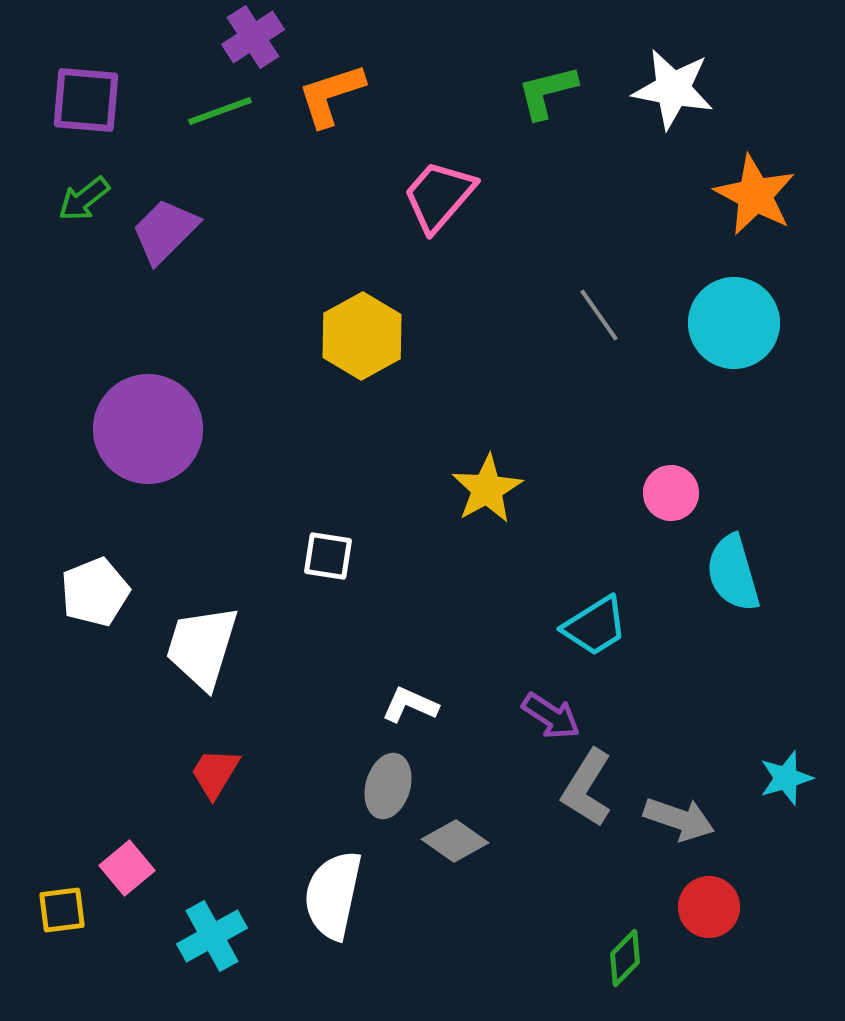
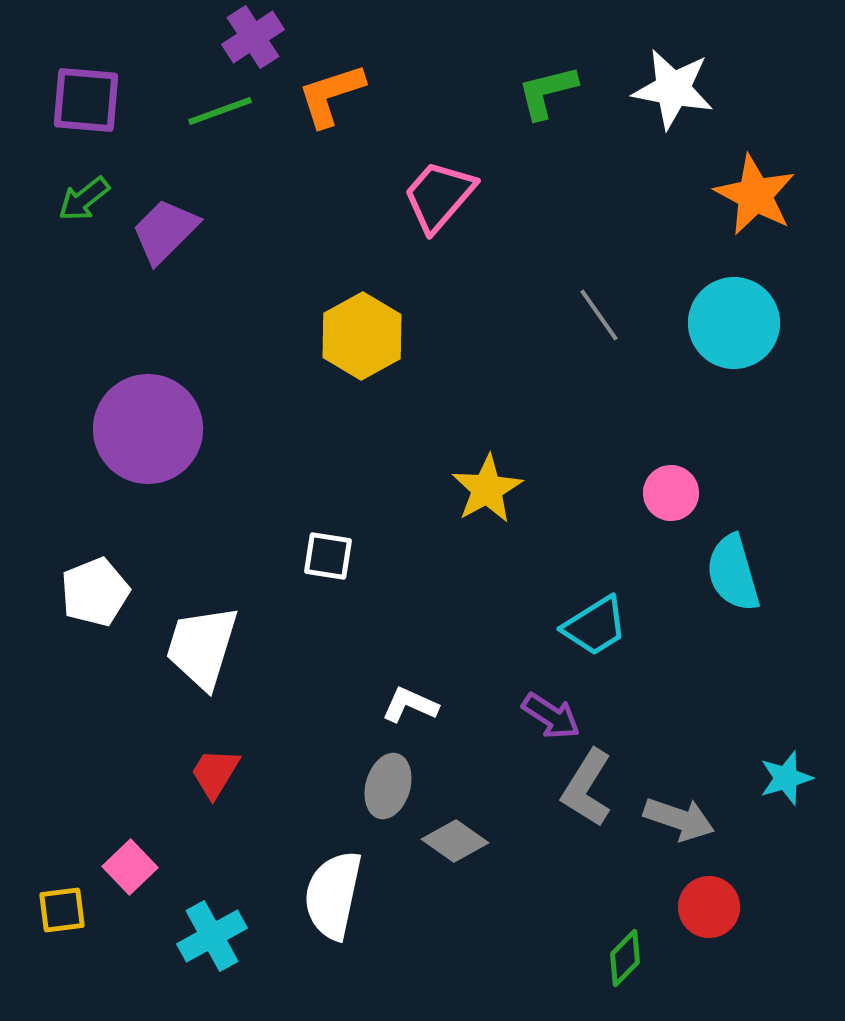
pink square: moved 3 px right, 1 px up; rotated 4 degrees counterclockwise
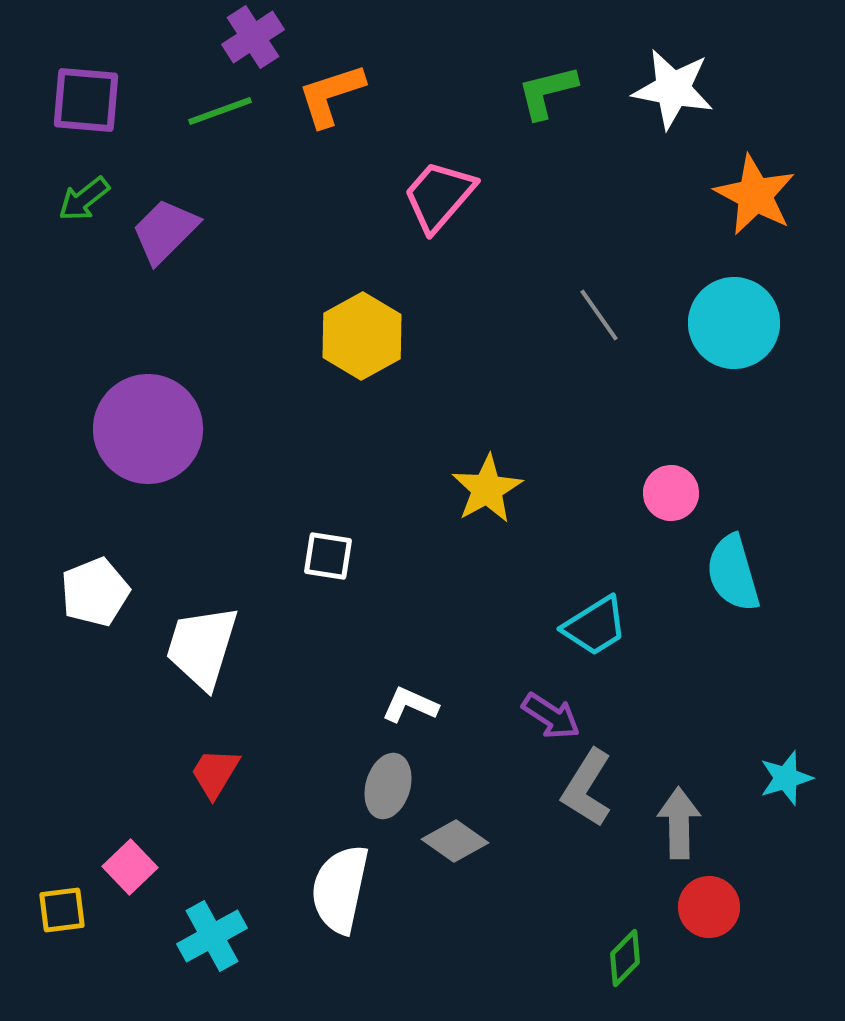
gray arrow: moved 4 px down; rotated 110 degrees counterclockwise
white semicircle: moved 7 px right, 6 px up
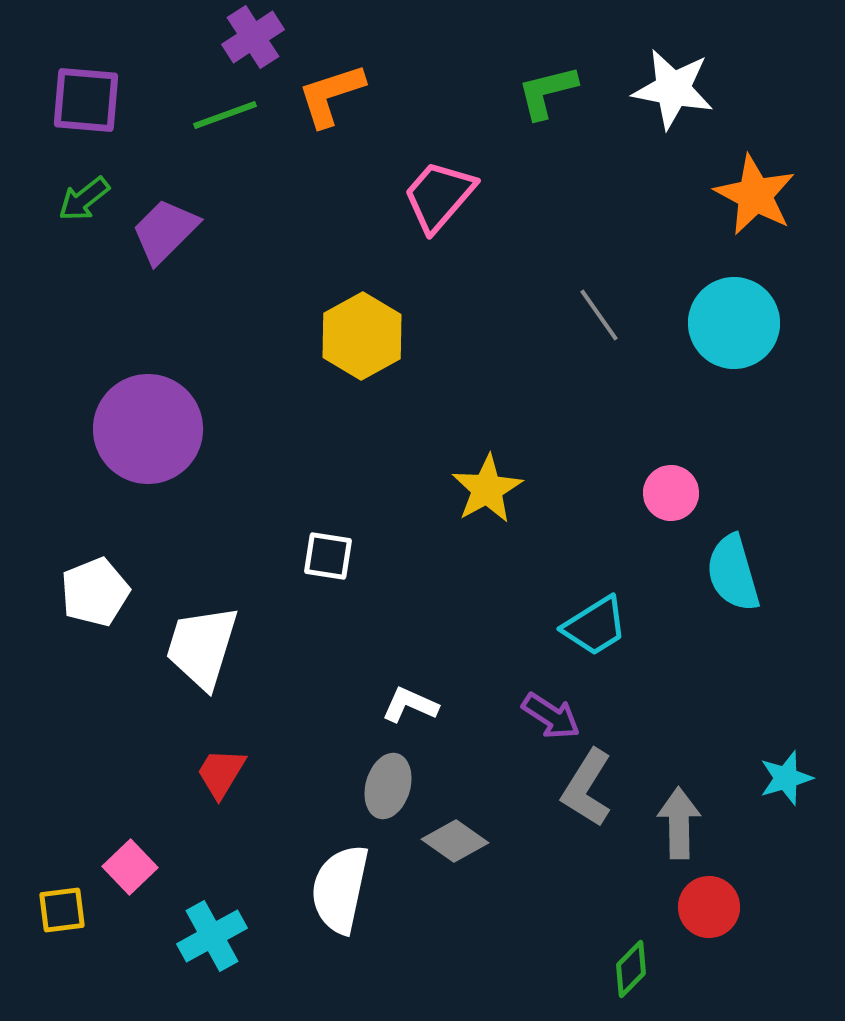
green line: moved 5 px right, 4 px down
red trapezoid: moved 6 px right
green diamond: moved 6 px right, 11 px down
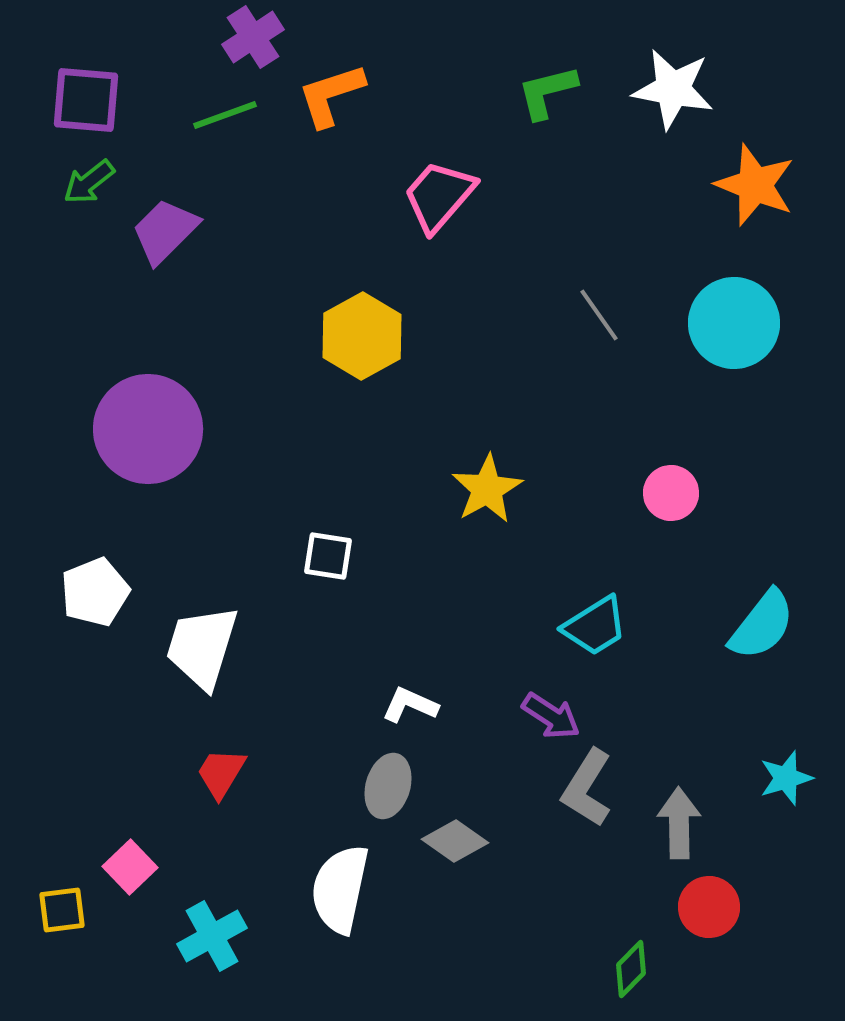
orange star: moved 10 px up; rotated 6 degrees counterclockwise
green arrow: moved 5 px right, 17 px up
cyan semicircle: moved 29 px right, 52 px down; rotated 126 degrees counterclockwise
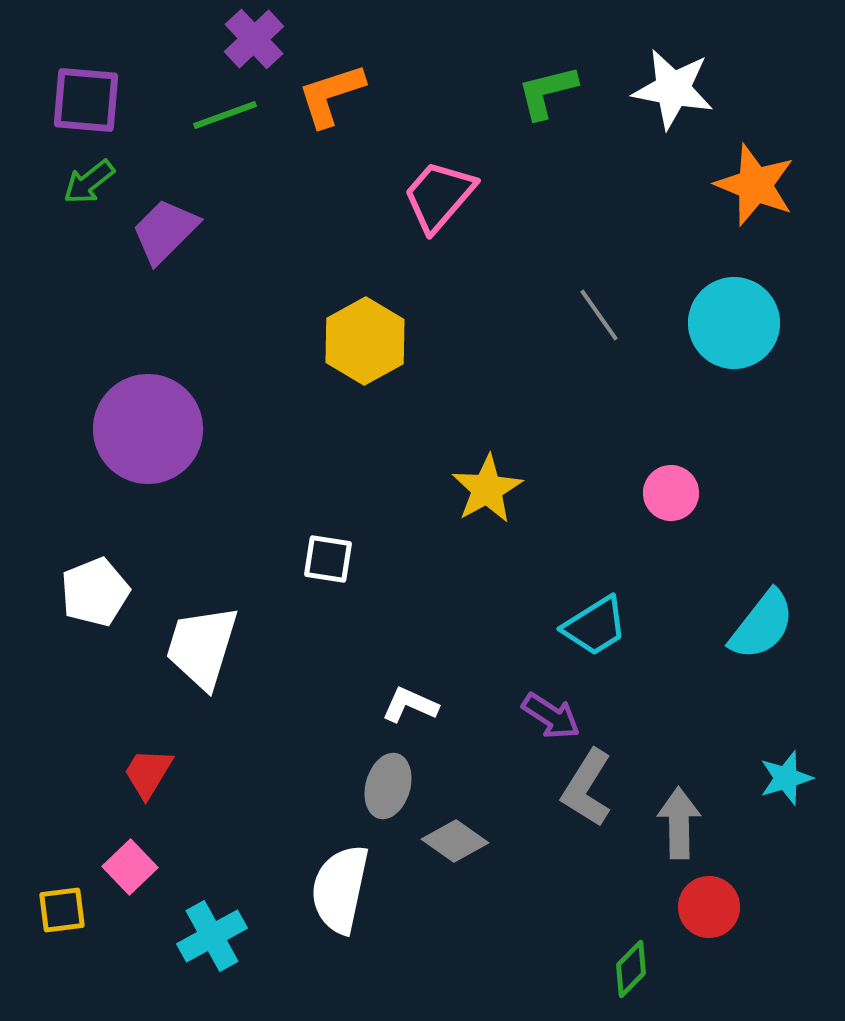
purple cross: moved 1 px right, 2 px down; rotated 10 degrees counterclockwise
yellow hexagon: moved 3 px right, 5 px down
white square: moved 3 px down
red trapezoid: moved 73 px left
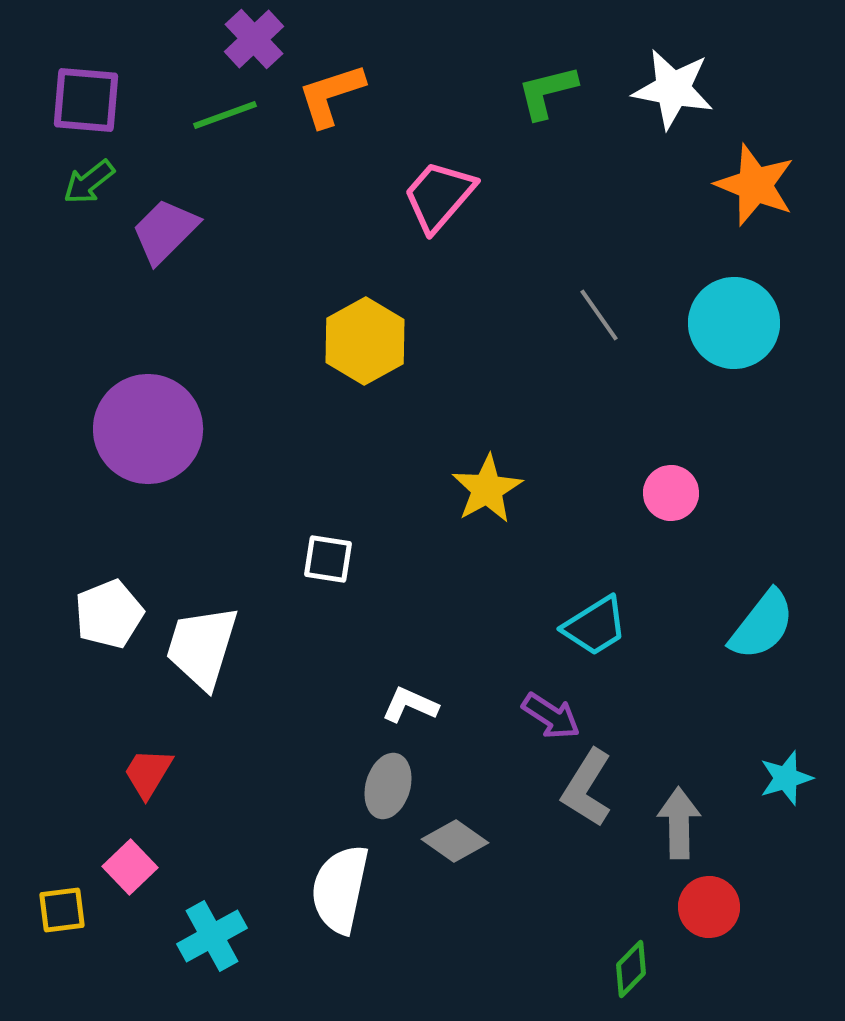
white pentagon: moved 14 px right, 22 px down
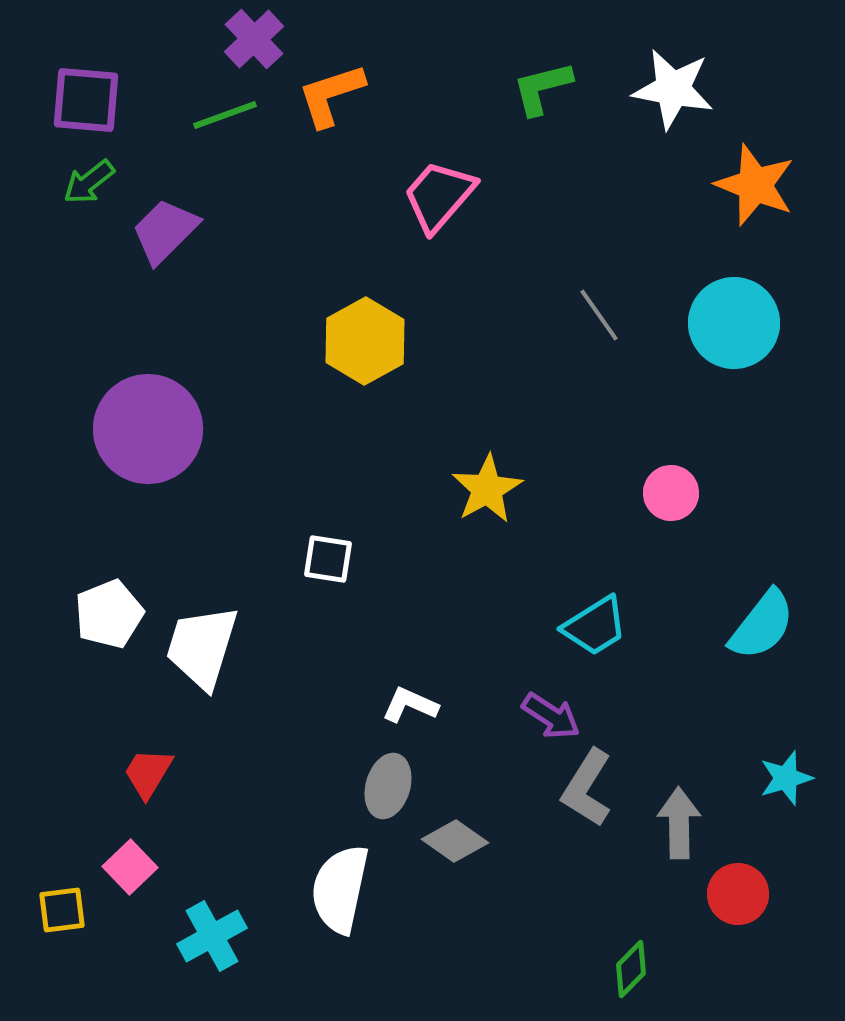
green L-shape: moved 5 px left, 4 px up
red circle: moved 29 px right, 13 px up
